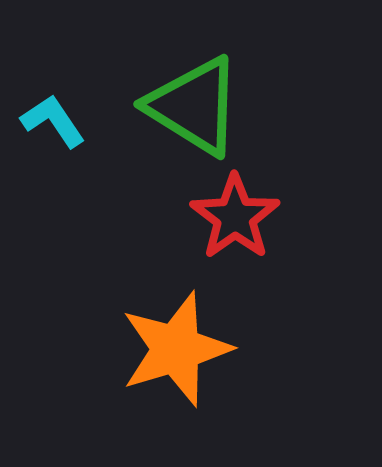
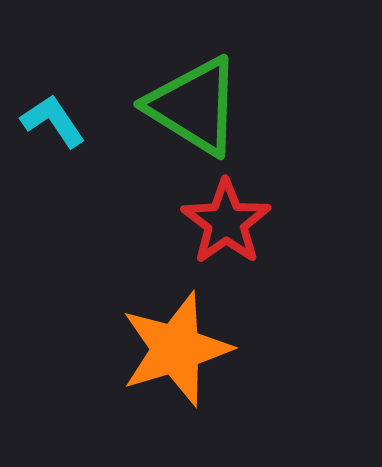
red star: moved 9 px left, 5 px down
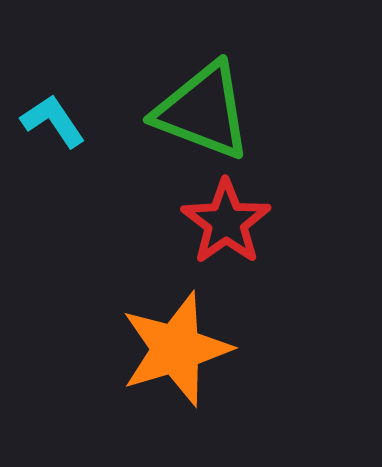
green triangle: moved 9 px right, 5 px down; rotated 11 degrees counterclockwise
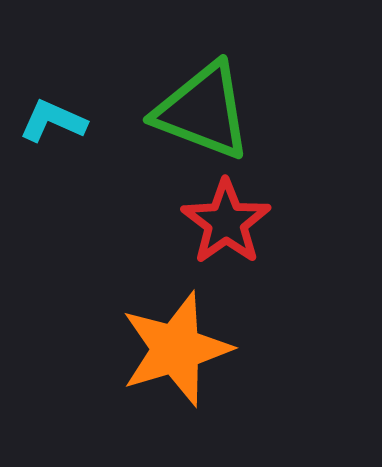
cyan L-shape: rotated 32 degrees counterclockwise
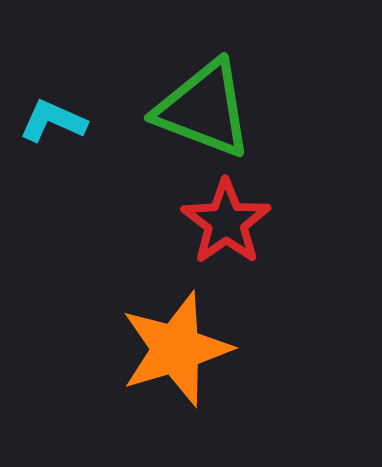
green triangle: moved 1 px right, 2 px up
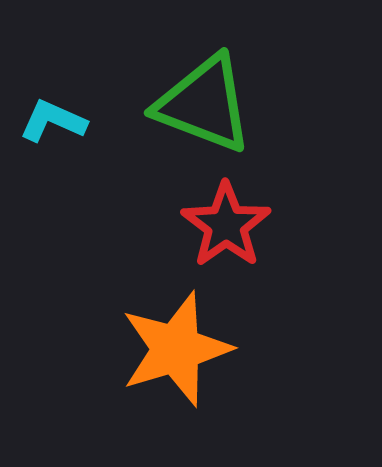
green triangle: moved 5 px up
red star: moved 3 px down
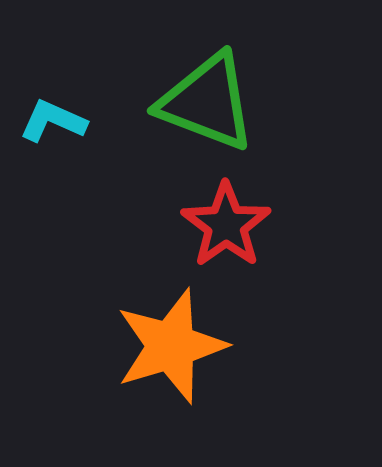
green triangle: moved 3 px right, 2 px up
orange star: moved 5 px left, 3 px up
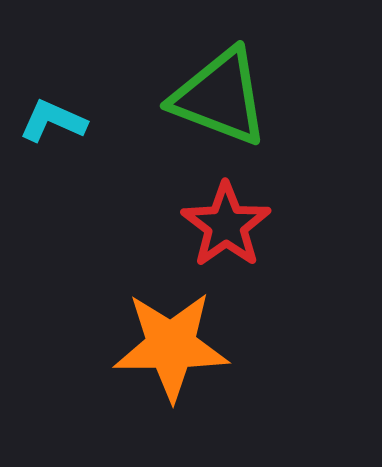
green triangle: moved 13 px right, 5 px up
orange star: rotated 17 degrees clockwise
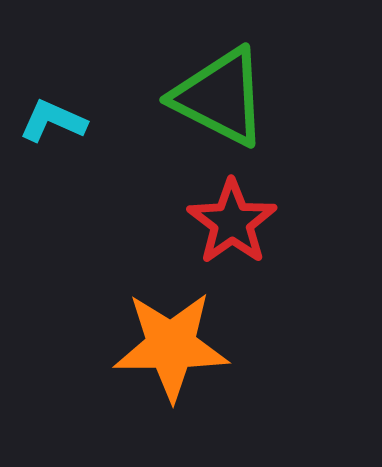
green triangle: rotated 6 degrees clockwise
red star: moved 6 px right, 3 px up
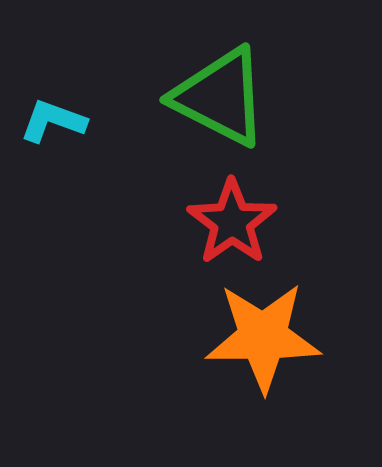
cyan L-shape: rotated 4 degrees counterclockwise
orange star: moved 92 px right, 9 px up
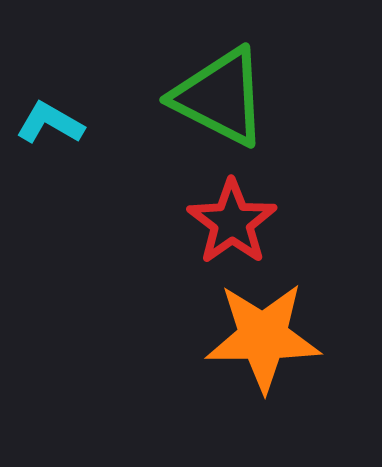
cyan L-shape: moved 3 px left, 2 px down; rotated 10 degrees clockwise
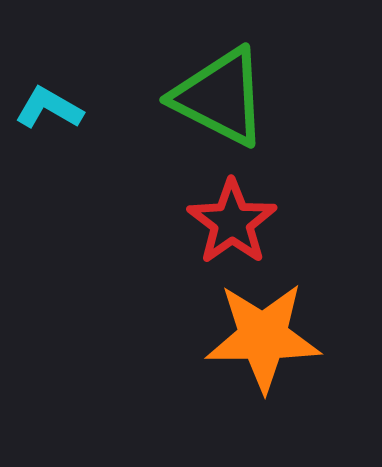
cyan L-shape: moved 1 px left, 15 px up
